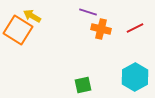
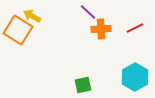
purple line: rotated 24 degrees clockwise
orange cross: rotated 18 degrees counterclockwise
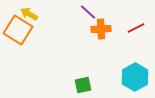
yellow arrow: moved 3 px left, 2 px up
red line: moved 1 px right
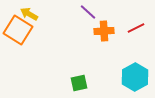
orange cross: moved 3 px right, 2 px down
green square: moved 4 px left, 2 px up
